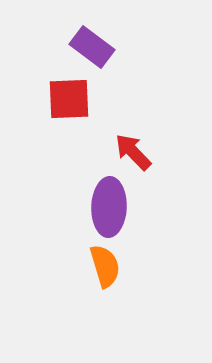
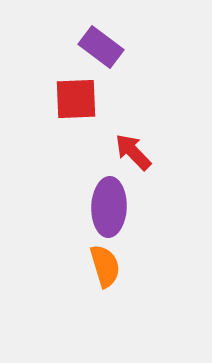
purple rectangle: moved 9 px right
red square: moved 7 px right
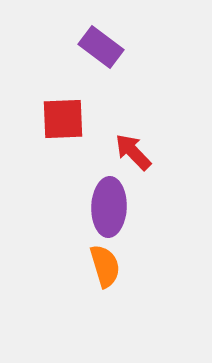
red square: moved 13 px left, 20 px down
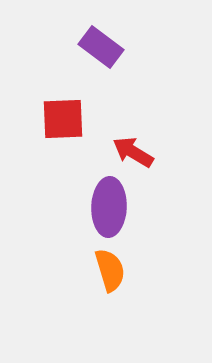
red arrow: rotated 15 degrees counterclockwise
orange semicircle: moved 5 px right, 4 px down
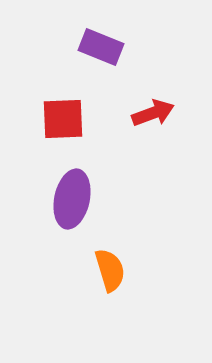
purple rectangle: rotated 15 degrees counterclockwise
red arrow: moved 20 px right, 39 px up; rotated 129 degrees clockwise
purple ellipse: moved 37 px left, 8 px up; rotated 10 degrees clockwise
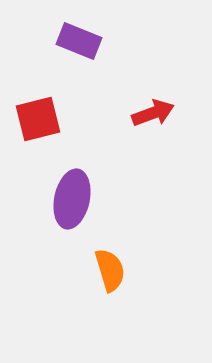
purple rectangle: moved 22 px left, 6 px up
red square: moved 25 px left; rotated 12 degrees counterclockwise
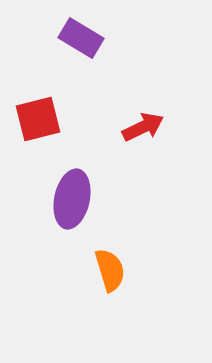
purple rectangle: moved 2 px right, 3 px up; rotated 9 degrees clockwise
red arrow: moved 10 px left, 14 px down; rotated 6 degrees counterclockwise
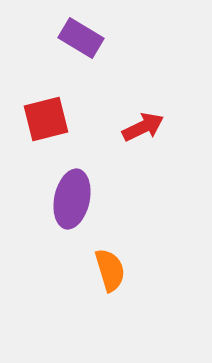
red square: moved 8 px right
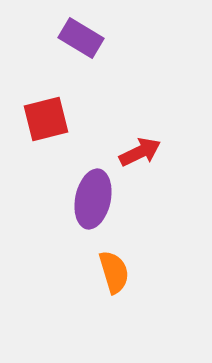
red arrow: moved 3 px left, 25 px down
purple ellipse: moved 21 px right
orange semicircle: moved 4 px right, 2 px down
